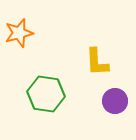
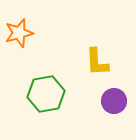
green hexagon: rotated 18 degrees counterclockwise
purple circle: moved 1 px left
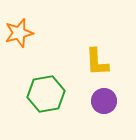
purple circle: moved 10 px left
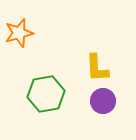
yellow L-shape: moved 6 px down
purple circle: moved 1 px left
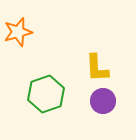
orange star: moved 1 px left, 1 px up
green hexagon: rotated 9 degrees counterclockwise
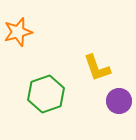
yellow L-shape: rotated 16 degrees counterclockwise
purple circle: moved 16 px right
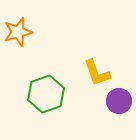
yellow L-shape: moved 5 px down
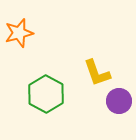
orange star: moved 1 px right, 1 px down
green hexagon: rotated 12 degrees counterclockwise
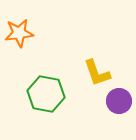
orange star: rotated 8 degrees clockwise
green hexagon: rotated 18 degrees counterclockwise
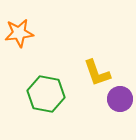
purple circle: moved 1 px right, 2 px up
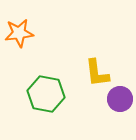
yellow L-shape: rotated 12 degrees clockwise
